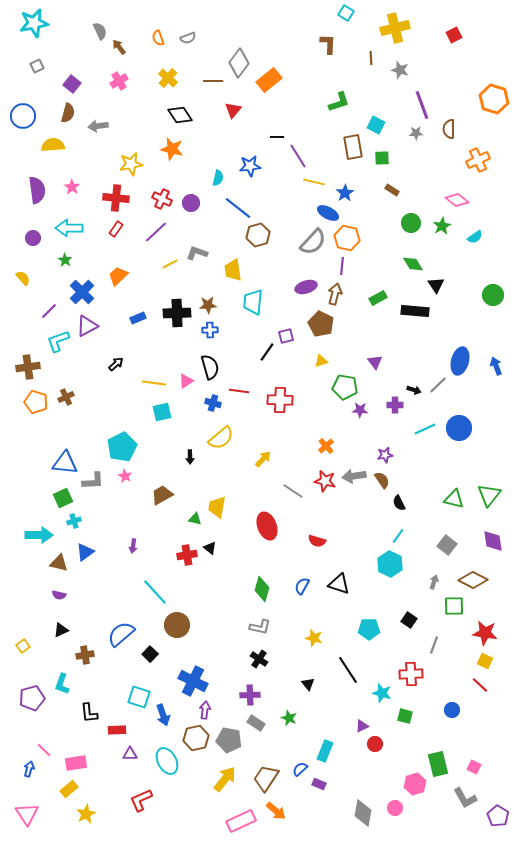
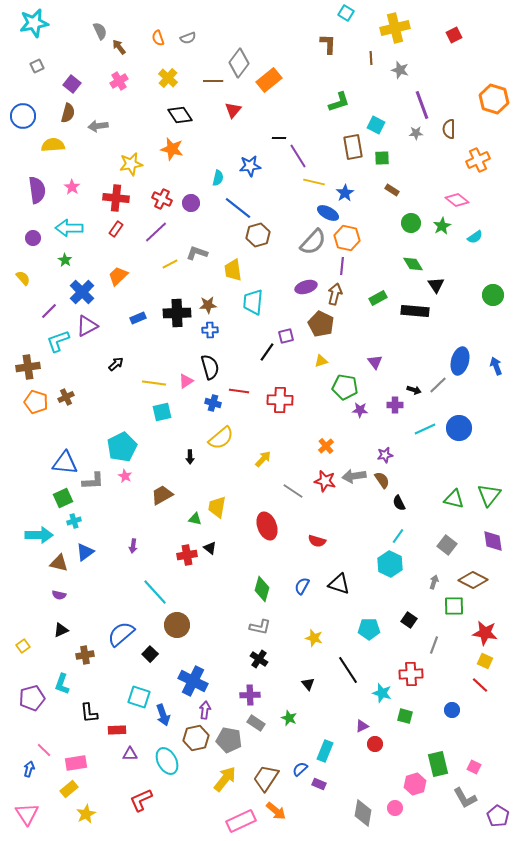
black line at (277, 137): moved 2 px right, 1 px down
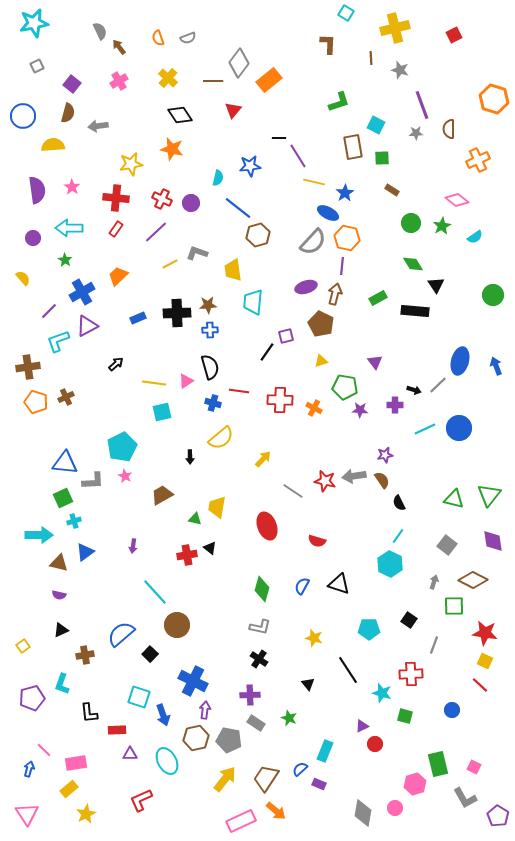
blue cross at (82, 292): rotated 15 degrees clockwise
orange cross at (326, 446): moved 12 px left, 38 px up; rotated 21 degrees counterclockwise
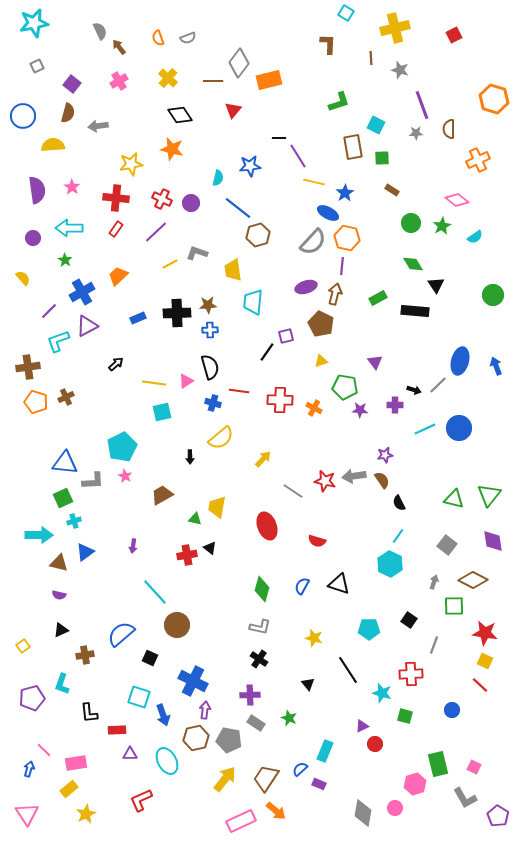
orange rectangle at (269, 80): rotated 25 degrees clockwise
black square at (150, 654): moved 4 px down; rotated 21 degrees counterclockwise
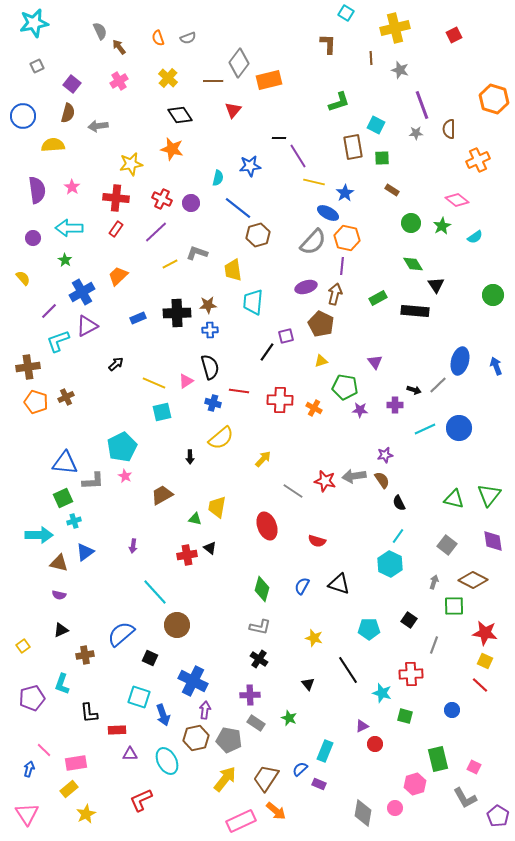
yellow line at (154, 383): rotated 15 degrees clockwise
green rectangle at (438, 764): moved 5 px up
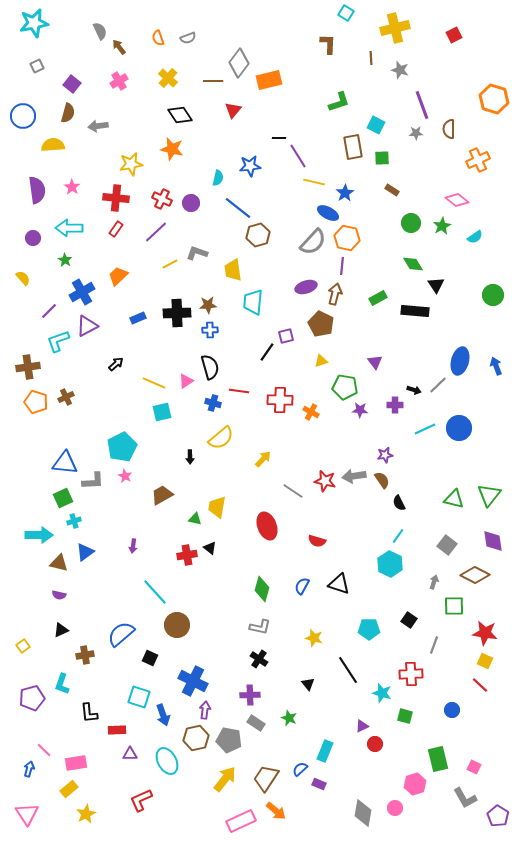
orange cross at (314, 408): moved 3 px left, 4 px down
brown diamond at (473, 580): moved 2 px right, 5 px up
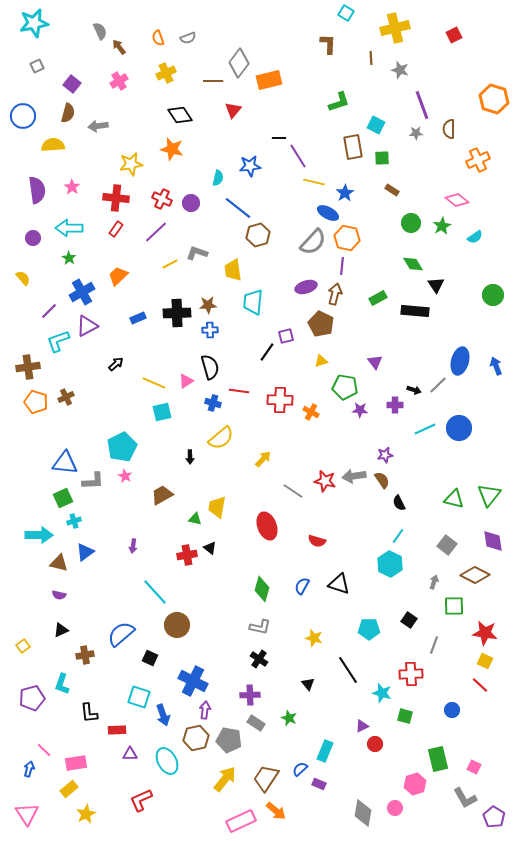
yellow cross at (168, 78): moved 2 px left, 5 px up; rotated 24 degrees clockwise
green star at (65, 260): moved 4 px right, 2 px up
purple pentagon at (498, 816): moved 4 px left, 1 px down
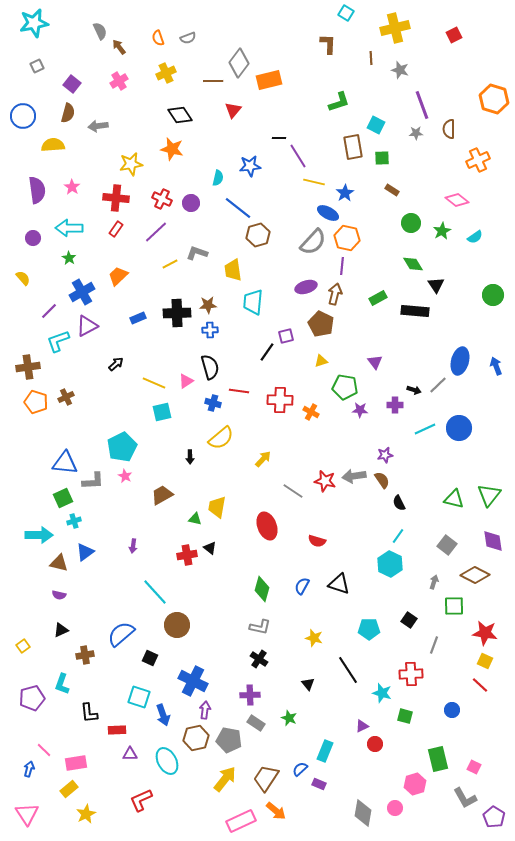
green star at (442, 226): moved 5 px down
